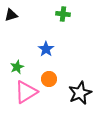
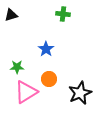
green star: rotated 24 degrees clockwise
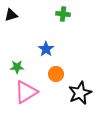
orange circle: moved 7 px right, 5 px up
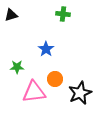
orange circle: moved 1 px left, 5 px down
pink triangle: moved 8 px right; rotated 25 degrees clockwise
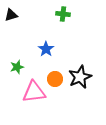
green star: rotated 16 degrees counterclockwise
black star: moved 16 px up
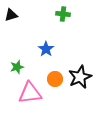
pink triangle: moved 4 px left, 1 px down
